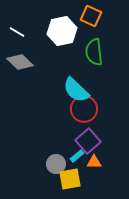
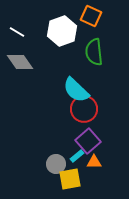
white hexagon: rotated 8 degrees counterclockwise
gray diamond: rotated 12 degrees clockwise
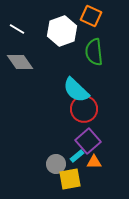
white line: moved 3 px up
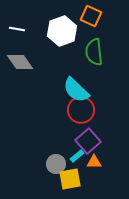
white line: rotated 21 degrees counterclockwise
red circle: moved 3 px left, 1 px down
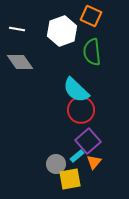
green semicircle: moved 2 px left
orange triangle: rotated 49 degrees counterclockwise
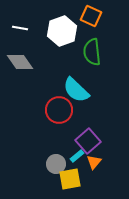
white line: moved 3 px right, 1 px up
red circle: moved 22 px left
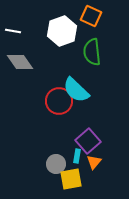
white line: moved 7 px left, 3 px down
red circle: moved 9 px up
cyan rectangle: rotated 40 degrees counterclockwise
yellow square: moved 1 px right
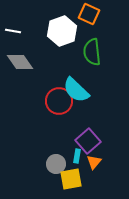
orange square: moved 2 px left, 2 px up
